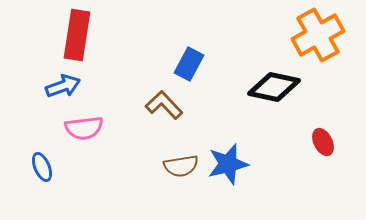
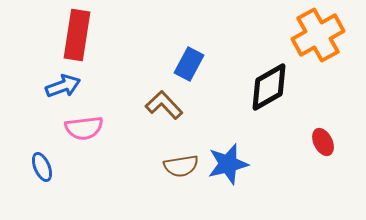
black diamond: moved 5 px left; rotated 42 degrees counterclockwise
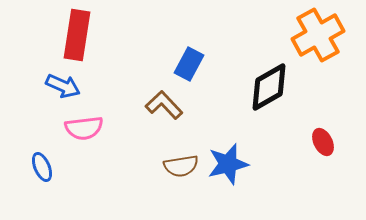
blue arrow: rotated 44 degrees clockwise
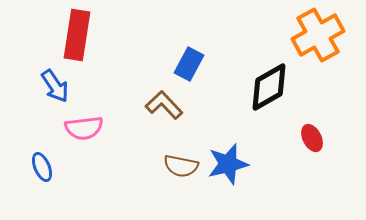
blue arrow: moved 8 px left; rotated 32 degrees clockwise
red ellipse: moved 11 px left, 4 px up
brown semicircle: rotated 20 degrees clockwise
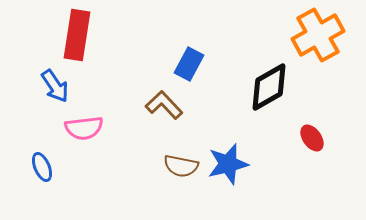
red ellipse: rotated 8 degrees counterclockwise
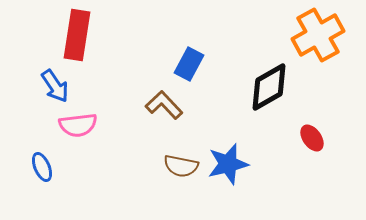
pink semicircle: moved 6 px left, 3 px up
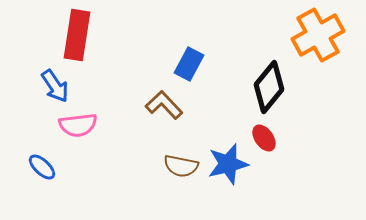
black diamond: rotated 21 degrees counterclockwise
red ellipse: moved 48 px left
blue ellipse: rotated 24 degrees counterclockwise
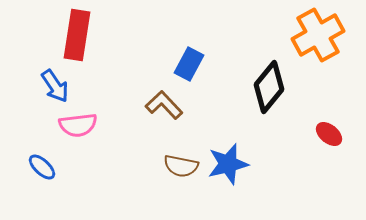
red ellipse: moved 65 px right, 4 px up; rotated 16 degrees counterclockwise
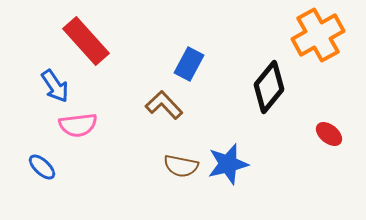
red rectangle: moved 9 px right, 6 px down; rotated 51 degrees counterclockwise
